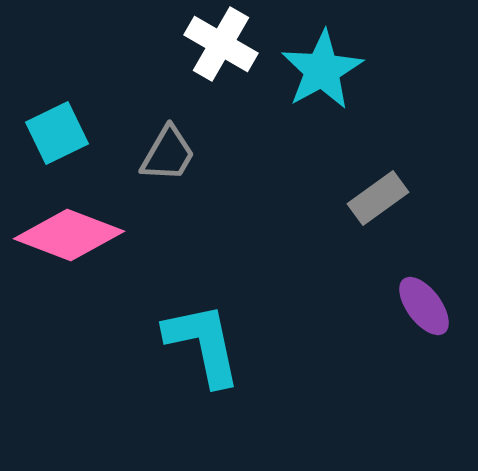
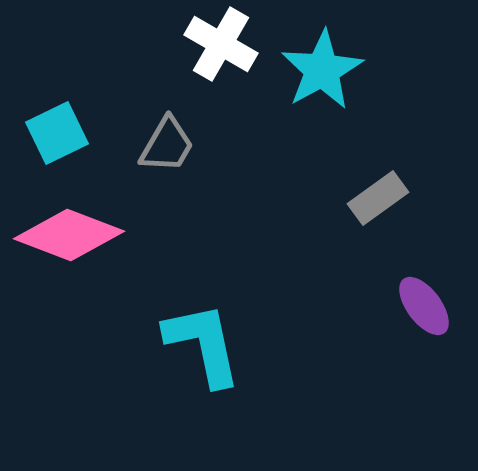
gray trapezoid: moved 1 px left, 9 px up
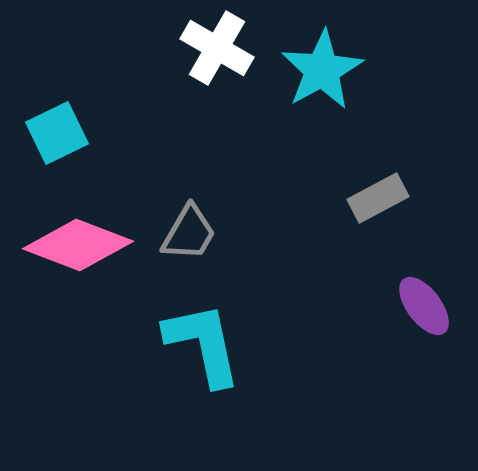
white cross: moved 4 px left, 4 px down
gray trapezoid: moved 22 px right, 88 px down
gray rectangle: rotated 8 degrees clockwise
pink diamond: moved 9 px right, 10 px down
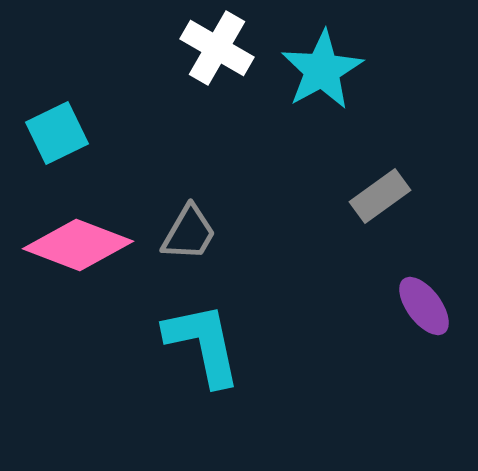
gray rectangle: moved 2 px right, 2 px up; rotated 8 degrees counterclockwise
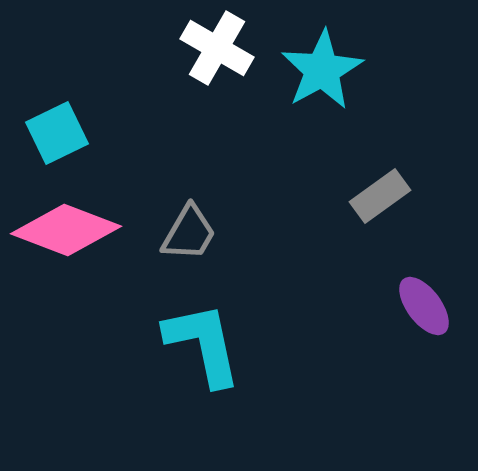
pink diamond: moved 12 px left, 15 px up
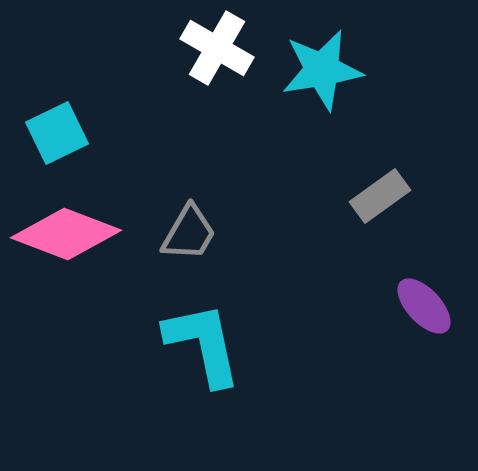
cyan star: rotated 20 degrees clockwise
pink diamond: moved 4 px down
purple ellipse: rotated 6 degrees counterclockwise
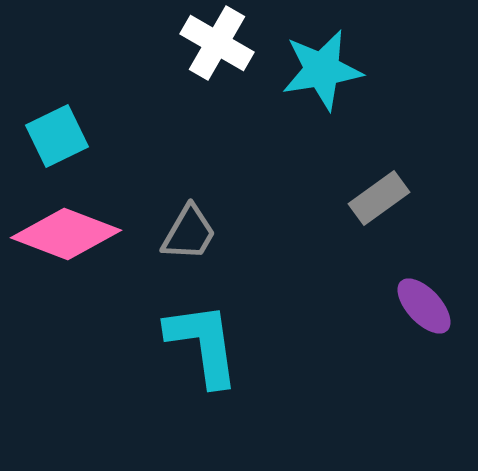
white cross: moved 5 px up
cyan square: moved 3 px down
gray rectangle: moved 1 px left, 2 px down
cyan L-shape: rotated 4 degrees clockwise
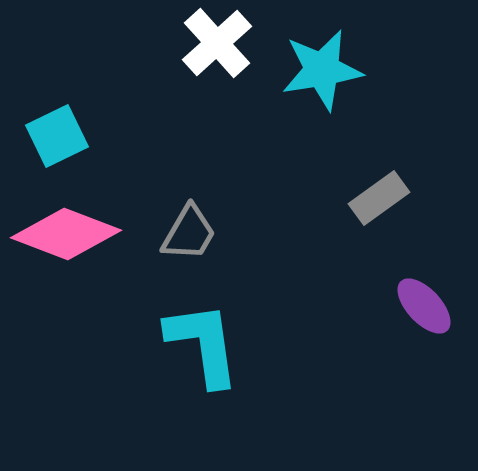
white cross: rotated 18 degrees clockwise
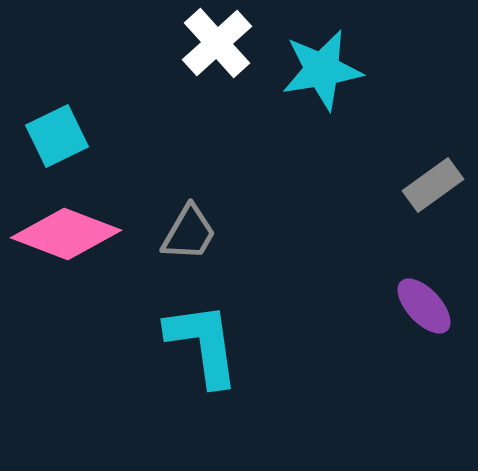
gray rectangle: moved 54 px right, 13 px up
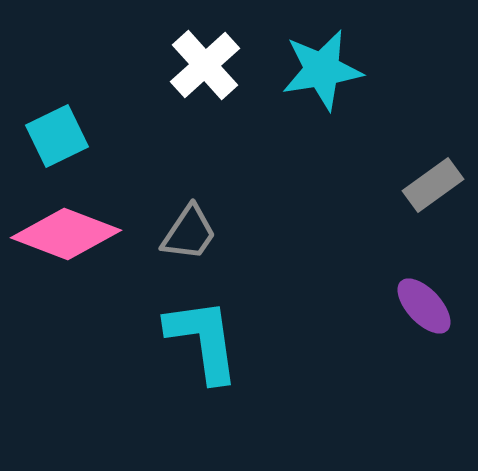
white cross: moved 12 px left, 22 px down
gray trapezoid: rotated 4 degrees clockwise
cyan L-shape: moved 4 px up
